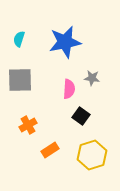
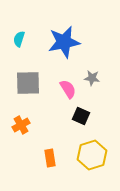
blue star: moved 1 px left
gray square: moved 8 px right, 3 px down
pink semicircle: moved 1 px left; rotated 36 degrees counterclockwise
black square: rotated 12 degrees counterclockwise
orange cross: moved 7 px left
orange rectangle: moved 8 px down; rotated 66 degrees counterclockwise
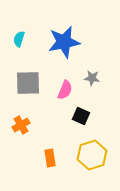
pink semicircle: moved 3 px left, 1 px down; rotated 54 degrees clockwise
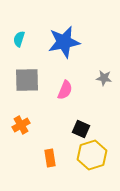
gray star: moved 12 px right
gray square: moved 1 px left, 3 px up
black square: moved 13 px down
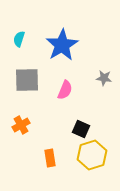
blue star: moved 2 px left, 3 px down; rotated 20 degrees counterclockwise
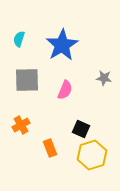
orange rectangle: moved 10 px up; rotated 12 degrees counterclockwise
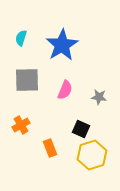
cyan semicircle: moved 2 px right, 1 px up
gray star: moved 5 px left, 19 px down
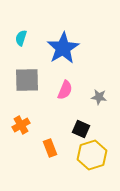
blue star: moved 1 px right, 3 px down
